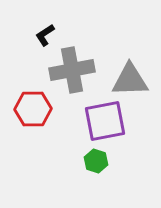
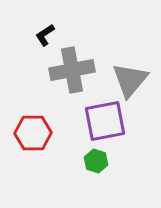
gray triangle: rotated 48 degrees counterclockwise
red hexagon: moved 24 px down
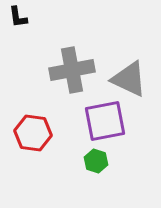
black L-shape: moved 27 px left, 18 px up; rotated 65 degrees counterclockwise
gray triangle: moved 1 px left, 1 px up; rotated 45 degrees counterclockwise
red hexagon: rotated 9 degrees clockwise
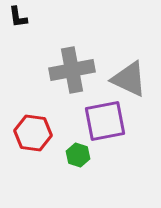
green hexagon: moved 18 px left, 6 px up
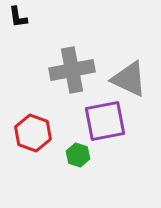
red hexagon: rotated 12 degrees clockwise
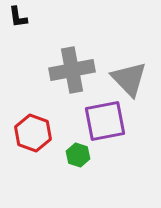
gray triangle: rotated 21 degrees clockwise
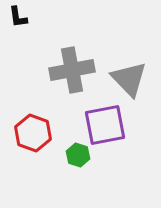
purple square: moved 4 px down
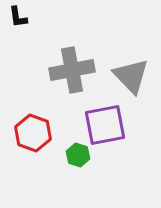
gray triangle: moved 2 px right, 3 px up
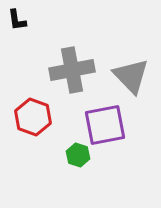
black L-shape: moved 1 px left, 3 px down
red hexagon: moved 16 px up
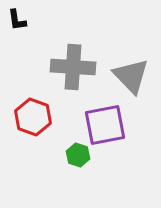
gray cross: moved 1 px right, 3 px up; rotated 15 degrees clockwise
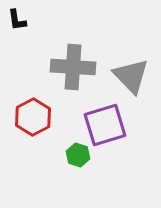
red hexagon: rotated 12 degrees clockwise
purple square: rotated 6 degrees counterclockwise
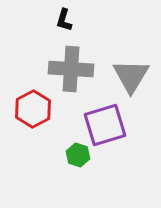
black L-shape: moved 47 px right; rotated 25 degrees clockwise
gray cross: moved 2 px left, 2 px down
gray triangle: rotated 15 degrees clockwise
red hexagon: moved 8 px up
